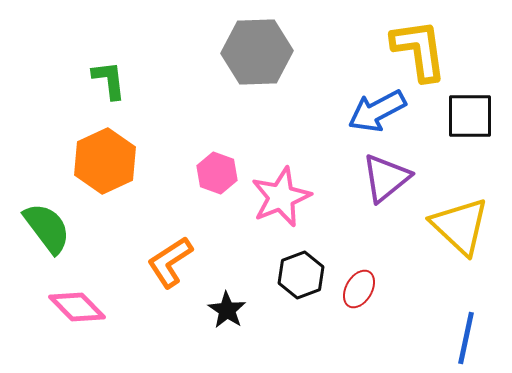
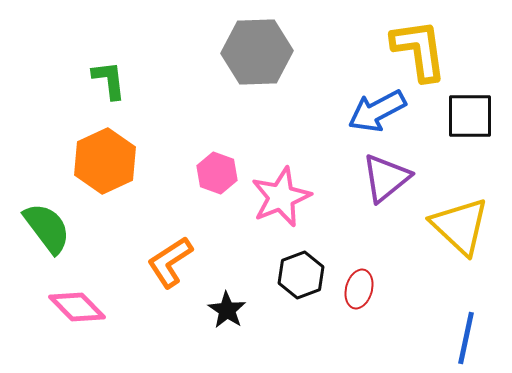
red ellipse: rotated 15 degrees counterclockwise
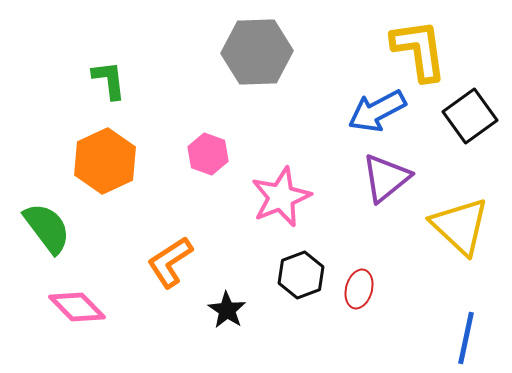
black square: rotated 36 degrees counterclockwise
pink hexagon: moved 9 px left, 19 px up
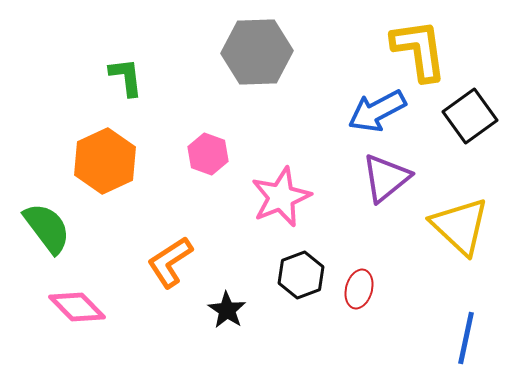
green L-shape: moved 17 px right, 3 px up
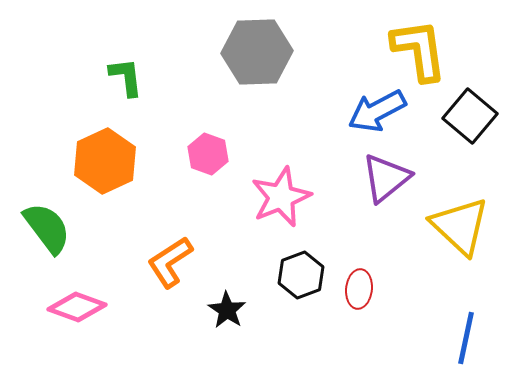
black square: rotated 14 degrees counterclockwise
red ellipse: rotated 9 degrees counterclockwise
pink diamond: rotated 26 degrees counterclockwise
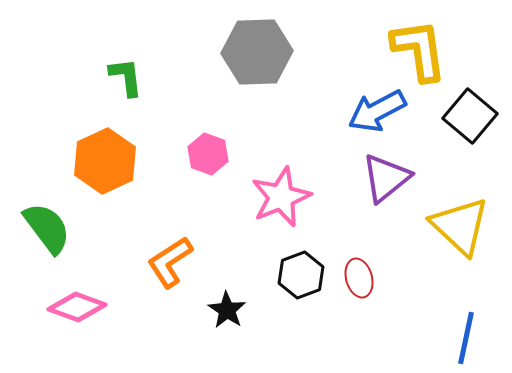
red ellipse: moved 11 px up; rotated 21 degrees counterclockwise
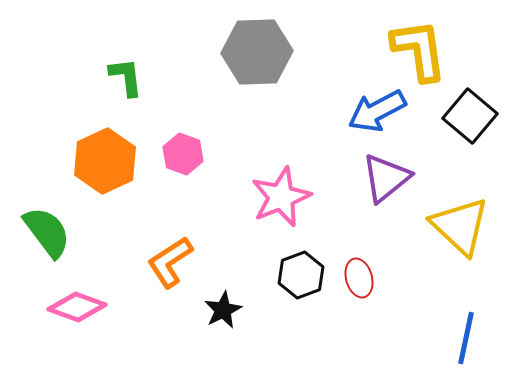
pink hexagon: moved 25 px left
green semicircle: moved 4 px down
black star: moved 4 px left; rotated 12 degrees clockwise
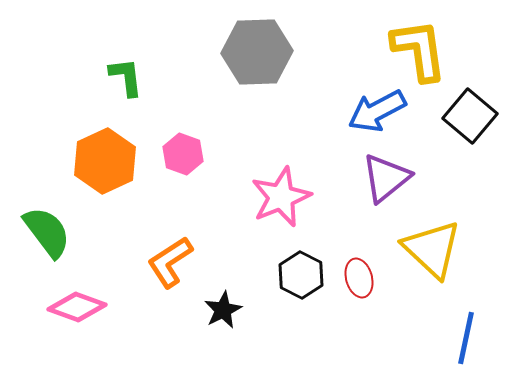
yellow triangle: moved 28 px left, 23 px down
black hexagon: rotated 12 degrees counterclockwise
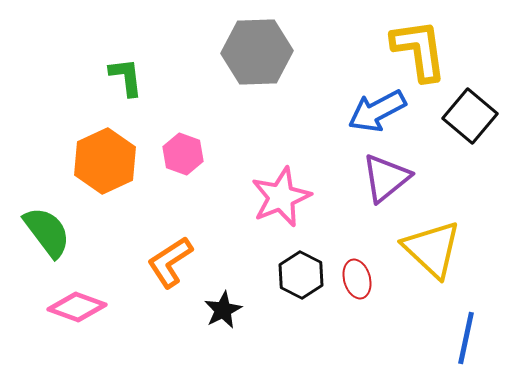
red ellipse: moved 2 px left, 1 px down
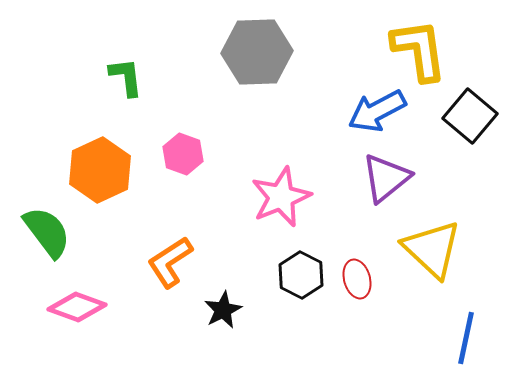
orange hexagon: moved 5 px left, 9 px down
